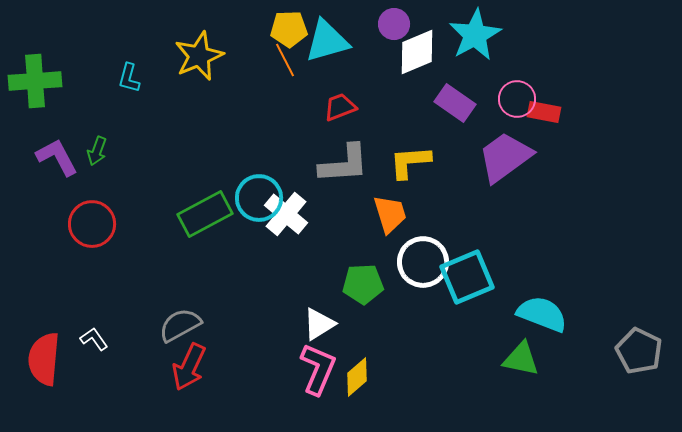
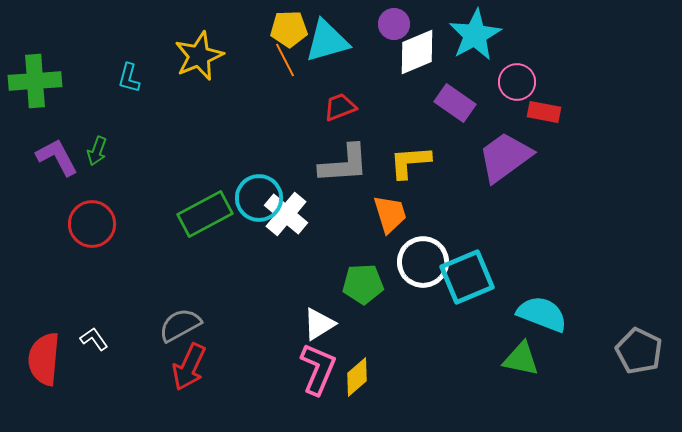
pink circle: moved 17 px up
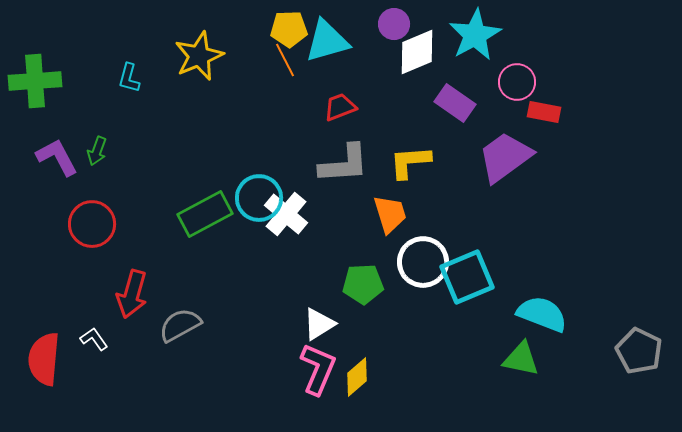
red arrow: moved 57 px left, 73 px up; rotated 9 degrees counterclockwise
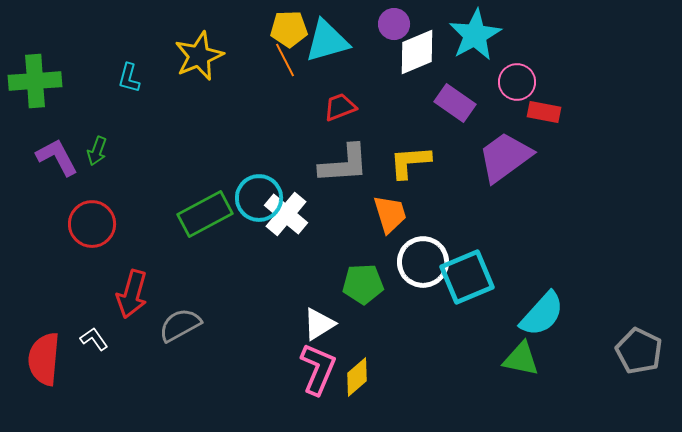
cyan semicircle: rotated 111 degrees clockwise
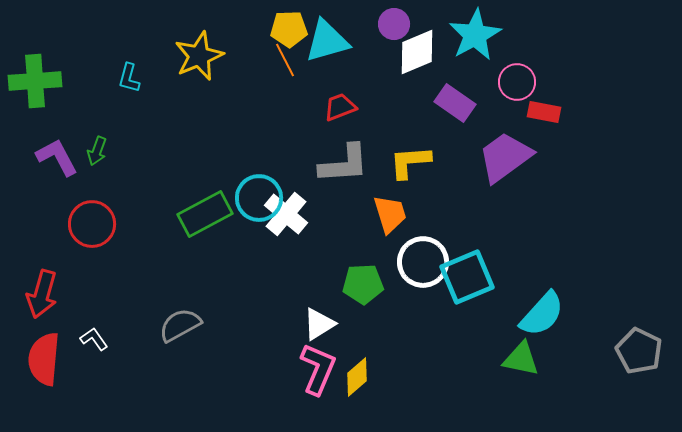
red arrow: moved 90 px left
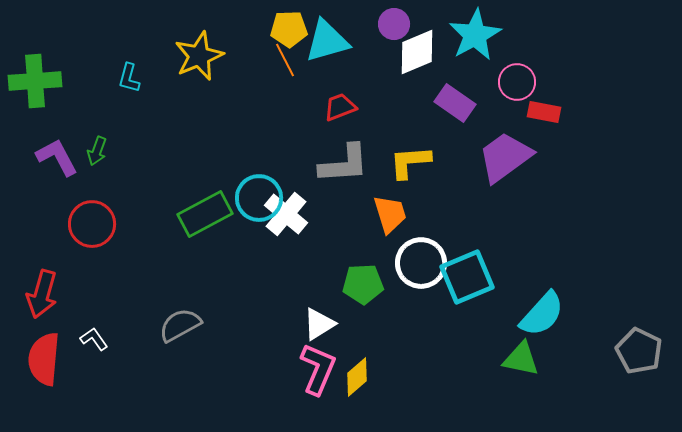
white circle: moved 2 px left, 1 px down
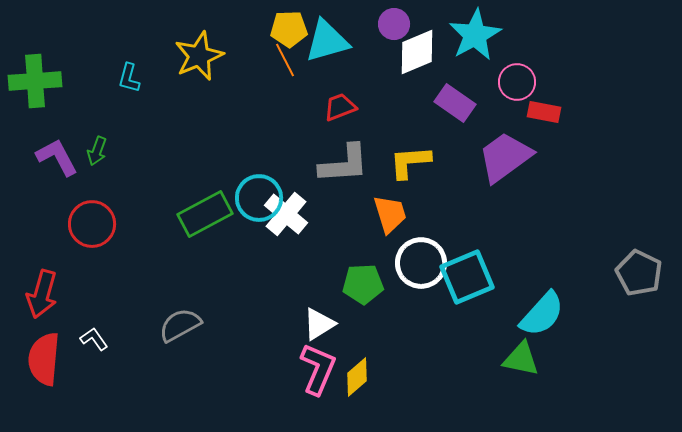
gray pentagon: moved 78 px up
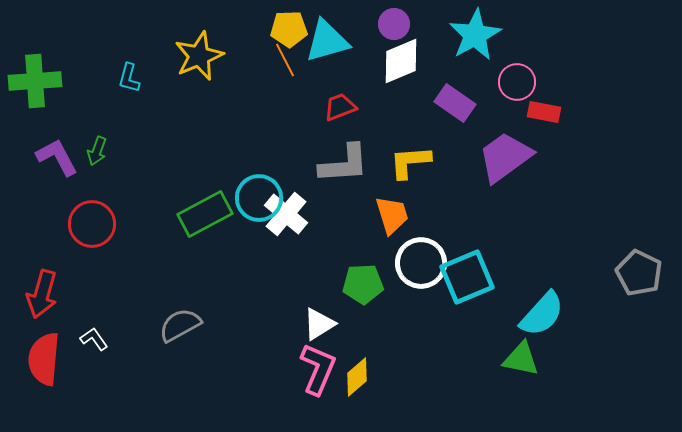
white diamond: moved 16 px left, 9 px down
orange trapezoid: moved 2 px right, 1 px down
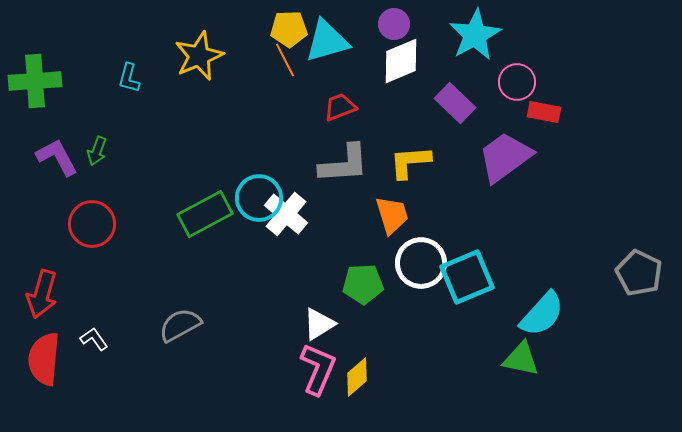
purple rectangle: rotated 9 degrees clockwise
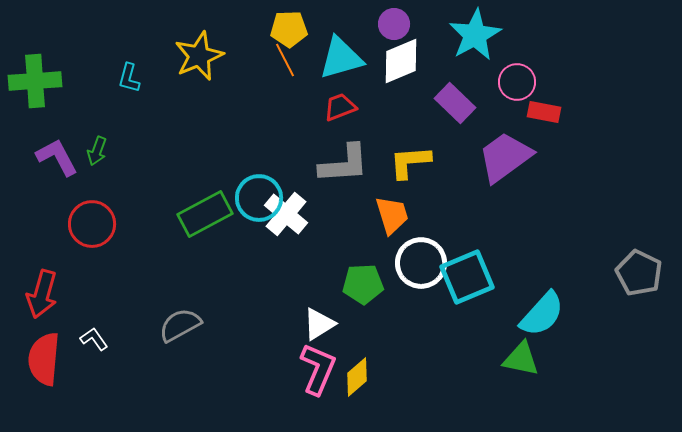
cyan triangle: moved 14 px right, 17 px down
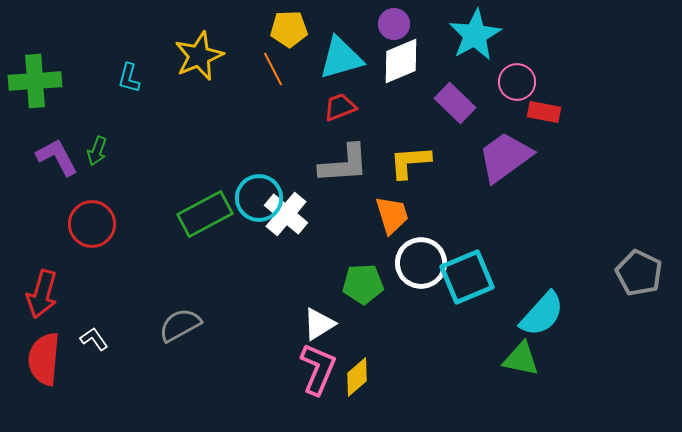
orange line: moved 12 px left, 9 px down
